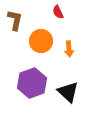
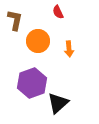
orange circle: moved 3 px left
black triangle: moved 10 px left, 11 px down; rotated 35 degrees clockwise
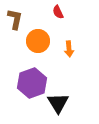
brown L-shape: moved 1 px up
black triangle: rotated 20 degrees counterclockwise
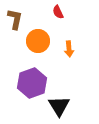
black triangle: moved 1 px right, 3 px down
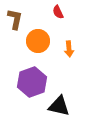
purple hexagon: moved 1 px up
black triangle: rotated 45 degrees counterclockwise
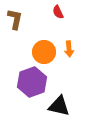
orange circle: moved 6 px right, 11 px down
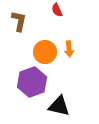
red semicircle: moved 1 px left, 2 px up
brown L-shape: moved 4 px right, 2 px down
orange circle: moved 1 px right
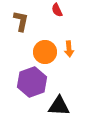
brown L-shape: moved 2 px right
black triangle: rotated 10 degrees counterclockwise
